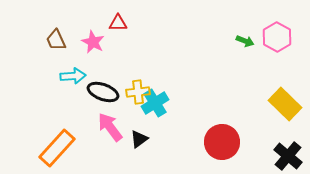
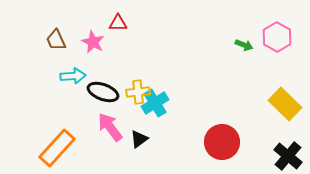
green arrow: moved 1 px left, 4 px down
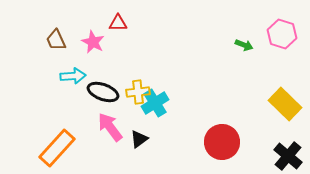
pink hexagon: moved 5 px right, 3 px up; rotated 12 degrees counterclockwise
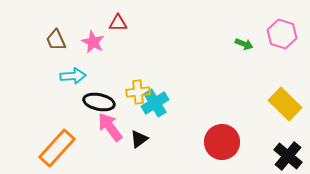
green arrow: moved 1 px up
black ellipse: moved 4 px left, 10 px down; rotated 8 degrees counterclockwise
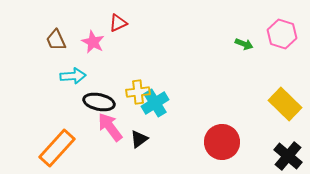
red triangle: rotated 24 degrees counterclockwise
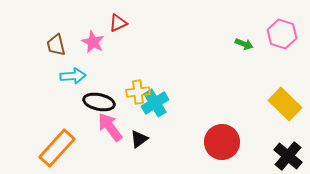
brown trapezoid: moved 5 px down; rotated 10 degrees clockwise
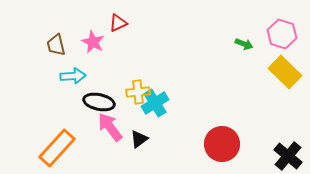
yellow rectangle: moved 32 px up
red circle: moved 2 px down
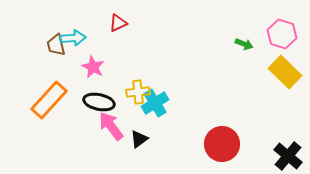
pink star: moved 25 px down
cyan arrow: moved 38 px up
pink arrow: moved 1 px right, 1 px up
orange rectangle: moved 8 px left, 48 px up
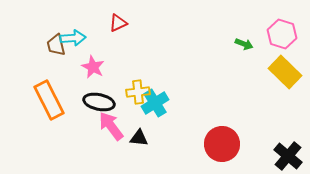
orange rectangle: rotated 69 degrees counterclockwise
black triangle: moved 1 px up; rotated 42 degrees clockwise
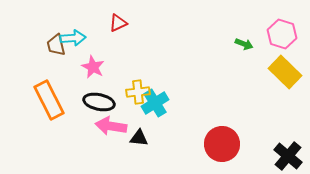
pink arrow: rotated 44 degrees counterclockwise
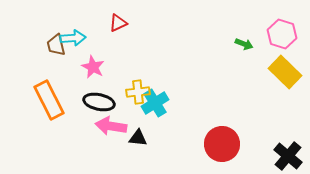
black triangle: moved 1 px left
